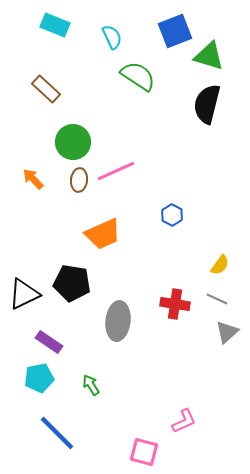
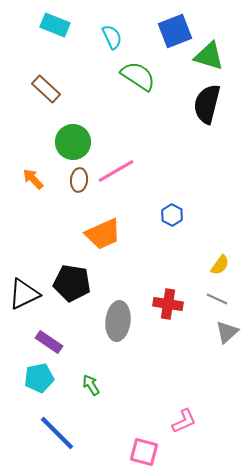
pink line: rotated 6 degrees counterclockwise
red cross: moved 7 px left
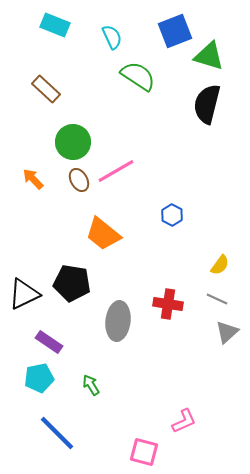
brown ellipse: rotated 35 degrees counterclockwise
orange trapezoid: rotated 63 degrees clockwise
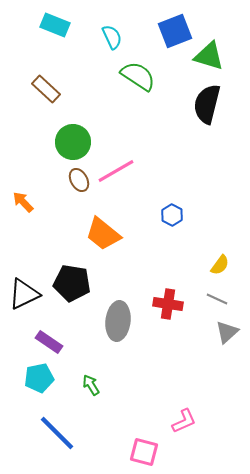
orange arrow: moved 10 px left, 23 px down
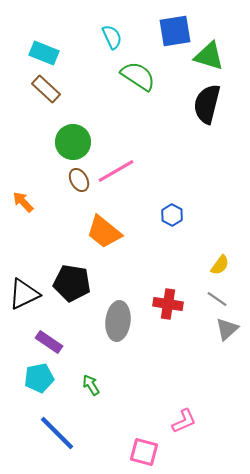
cyan rectangle: moved 11 px left, 28 px down
blue square: rotated 12 degrees clockwise
orange trapezoid: moved 1 px right, 2 px up
gray line: rotated 10 degrees clockwise
gray triangle: moved 3 px up
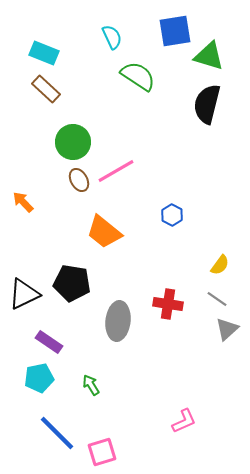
pink square: moved 42 px left; rotated 32 degrees counterclockwise
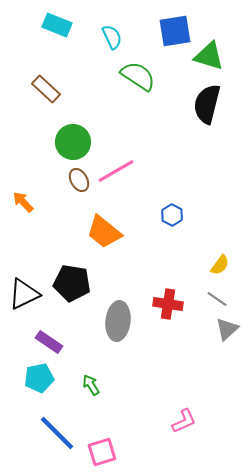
cyan rectangle: moved 13 px right, 28 px up
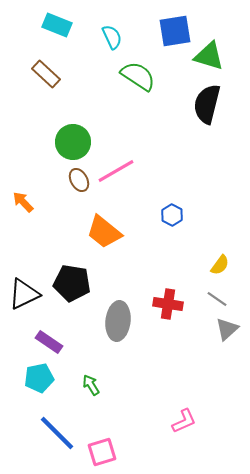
brown rectangle: moved 15 px up
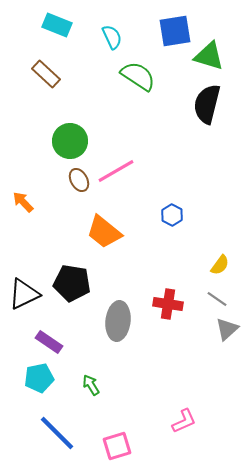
green circle: moved 3 px left, 1 px up
pink square: moved 15 px right, 6 px up
